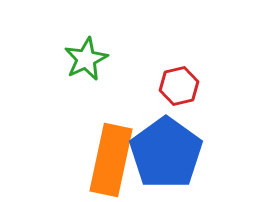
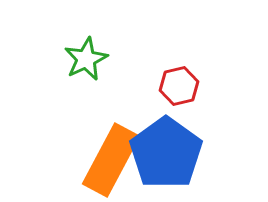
orange rectangle: rotated 16 degrees clockwise
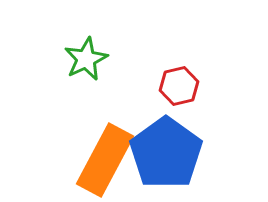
orange rectangle: moved 6 px left
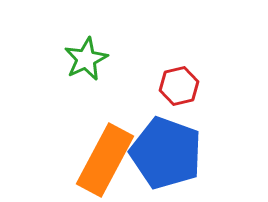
blue pentagon: rotated 16 degrees counterclockwise
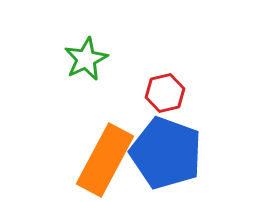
red hexagon: moved 14 px left, 7 px down
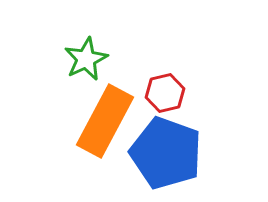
orange rectangle: moved 39 px up
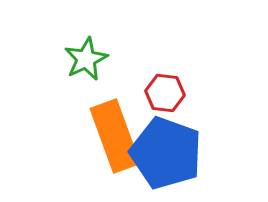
red hexagon: rotated 21 degrees clockwise
orange rectangle: moved 10 px right, 15 px down; rotated 48 degrees counterclockwise
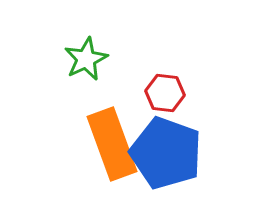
orange rectangle: moved 3 px left, 8 px down
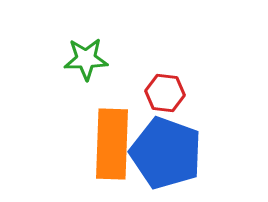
green star: rotated 24 degrees clockwise
orange rectangle: rotated 22 degrees clockwise
